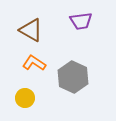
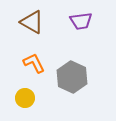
brown triangle: moved 1 px right, 8 px up
orange L-shape: rotated 30 degrees clockwise
gray hexagon: moved 1 px left
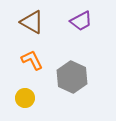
purple trapezoid: rotated 20 degrees counterclockwise
orange L-shape: moved 2 px left, 3 px up
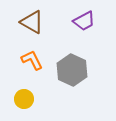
purple trapezoid: moved 3 px right
gray hexagon: moved 7 px up
yellow circle: moved 1 px left, 1 px down
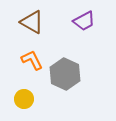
gray hexagon: moved 7 px left, 4 px down
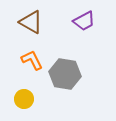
brown triangle: moved 1 px left
gray hexagon: rotated 16 degrees counterclockwise
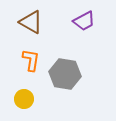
orange L-shape: moved 1 px left; rotated 35 degrees clockwise
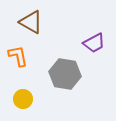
purple trapezoid: moved 10 px right, 22 px down
orange L-shape: moved 13 px left, 4 px up; rotated 20 degrees counterclockwise
yellow circle: moved 1 px left
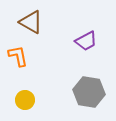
purple trapezoid: moved 8 px left, 2 px up
gray hexagon: moved 24 px right, 18 px down
yellow circle: moved 2 px right, 1 px down
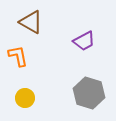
purple trapezoid: moved 2 px left
gray hexagon: moved 1 px down; rotated 8 degrees clockwise
yellow circle: moved 2 px up
